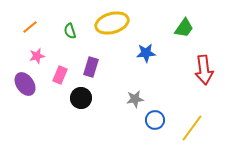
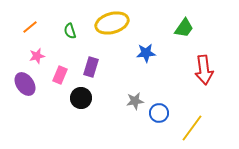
gray star: moved 2 px down
blue circle: moved 4 px right, 7 px up
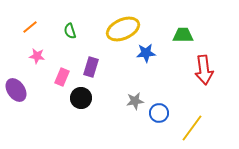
yellow ellipse: moved 11 px right, 6 px down; rotated 8 degrees counterclockwise
green trapezoid: moved 1 px left, 7 px down; rotated 125 degrees counterclockwise
pink star: rotated 21 degrees clockwise
pink rectangle: moved 2 px right, 2 px down
purple ellipse: moved 9 px left, 6 px down
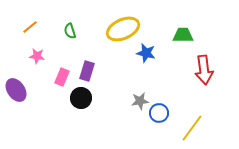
blue star: rotated 18 degrees clockwise
purple rectangle: moved 4 px left, 4 px down
gray star: moved 5 px right
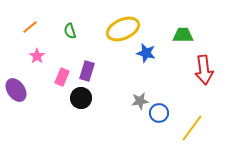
pink star: rotated 28 degrees clockwise
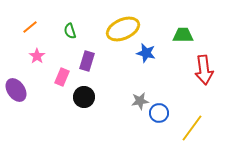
purple rectangle: moved 10 px up
black circle: moved 3 px right, 1 px up
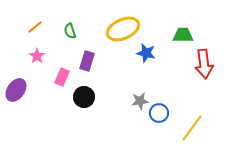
orange line: moved 5 px right
red arrow: moved 6 px up
purple ellipse: rotated 70 degrees clockwise
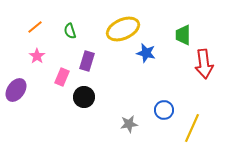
green trapezoid: rotated 90 degrees counterclockwise
gray star: moved 11 px left, 23 px down
blue circle: moved 5 px right, 3 px up
yellow line: rotated 12 degrees counterclockwise
